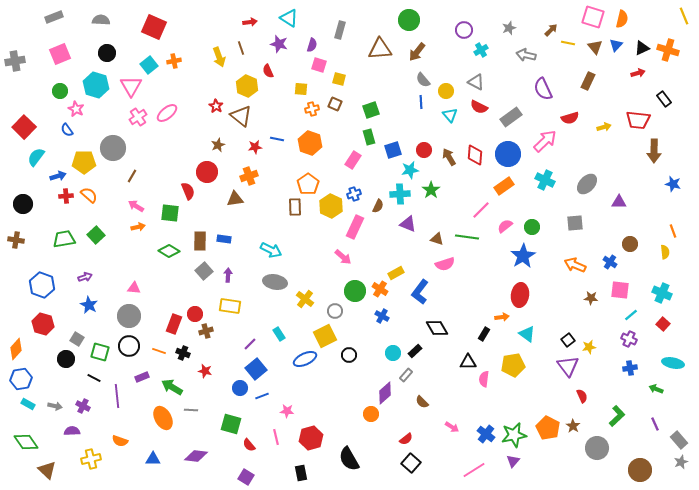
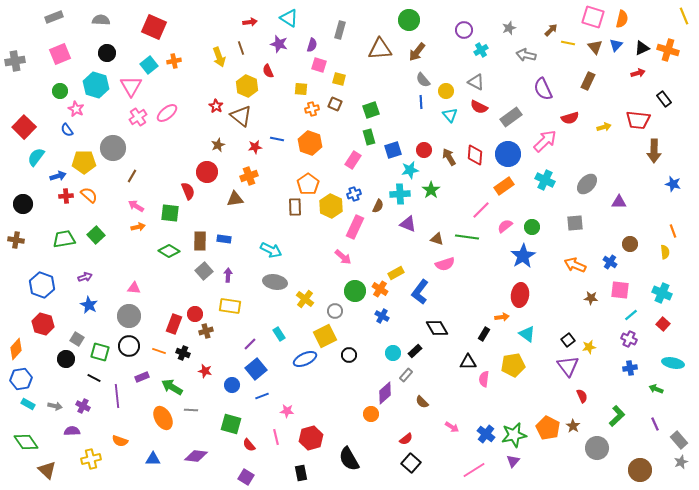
blue circle at (240, 388): moved 8 px left, 3 px up
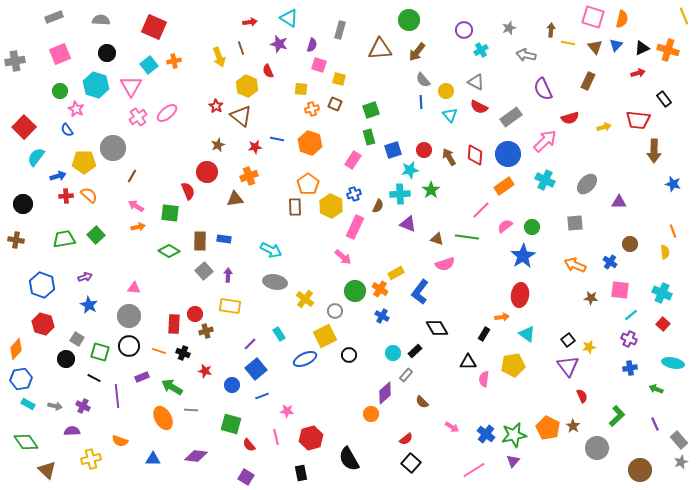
brown arrow at (551, 30): rotated 40 degrees counterclockwise
red rectangle at (174, 324): rotated 18 degrees counterclockwise
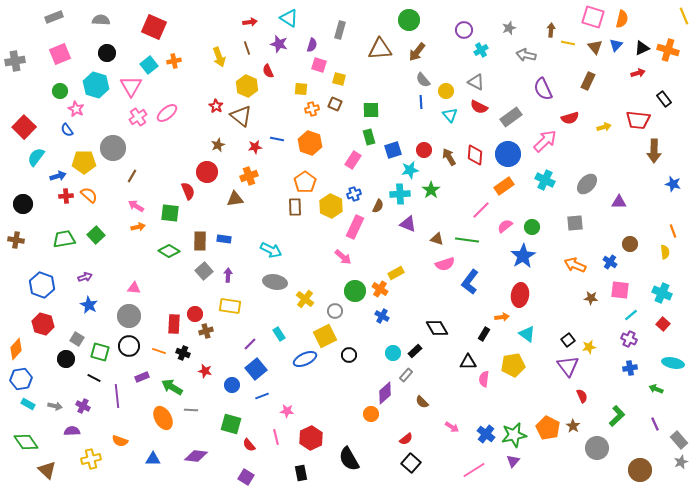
brown line at (241, 48): moved 6 px right
green square at (371, 110): rotated 18 degrees clockwise
orange pentagon at (308, 184): moved 3 px left, 2 px up
green line at (467, 237): moved 3 px down
blue L-shape at (420, 292): moved 50 px right, 10 px up
red hexagon at (311, 438): rotated 10 degrees counterclockwise
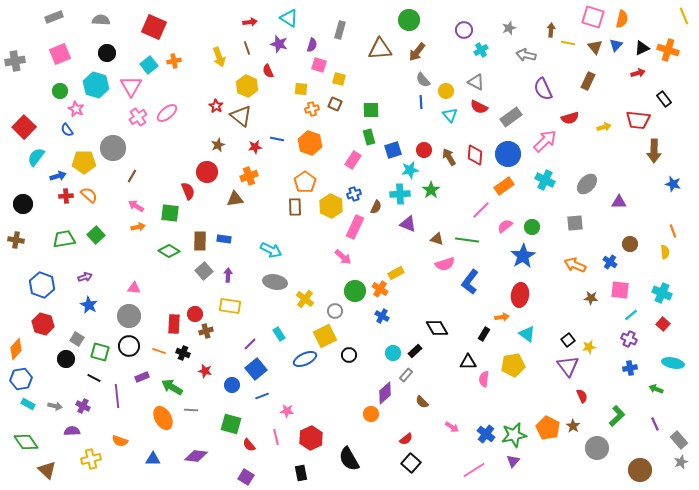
brown semicircle at (378, 206): moved 2 px left, 1 px down
